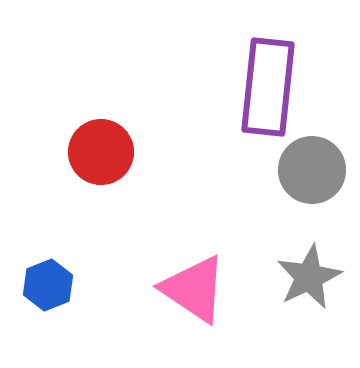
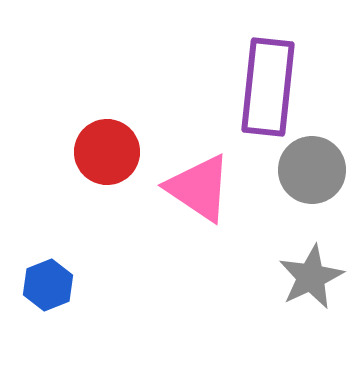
red circle: moved 6 px right
gray star: moved 2 px right
pink triangle: moved 5 px right, 101 px up
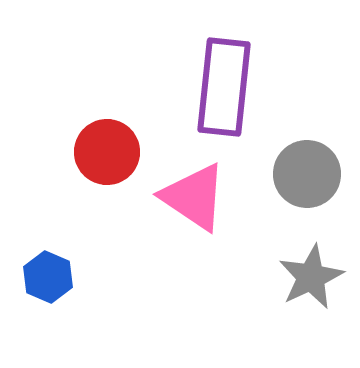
purple rectangle: moved 44 px left
gray circle: moved 5 px left, 4 px down
pink triangle: moved 5 px left, 9 px down
blue hexagon: moved 8 px up; rotated 15 degrees counterclockwise
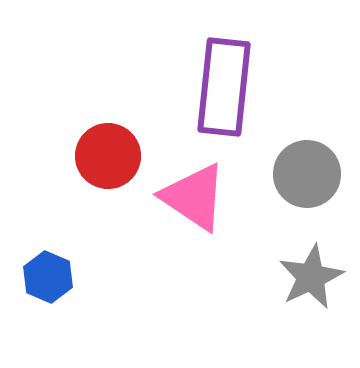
red circle: moved 1 px right, 4 px down
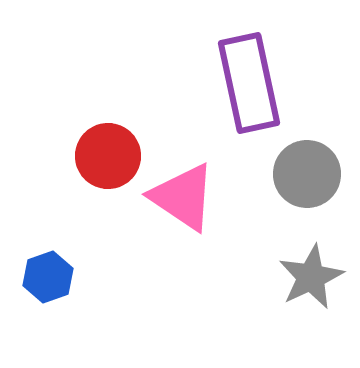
purple rectangle: moved 25 px right, 4 px up; rotated 18 degrees counterclockwise
pink triangle: moved 11 px left
blue hexagon: rotated 18 degrees clockwise
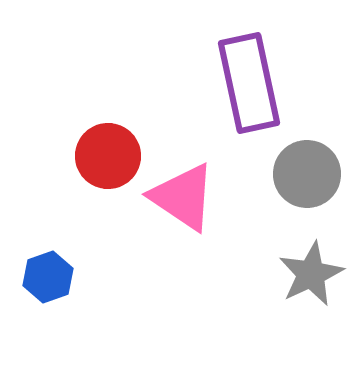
gray star: moved 3 px up
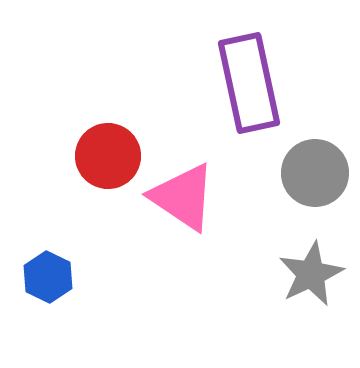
gray circle: moved 8 px right, 1 px up
blue hexagon: rotated 15 degrees counterclockwise
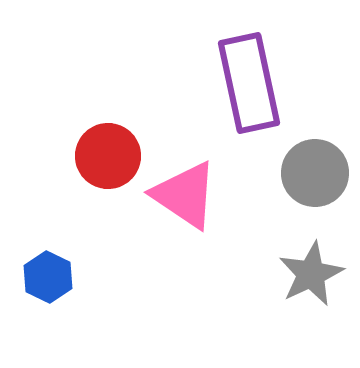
pink triangle: moved 2 px right, 2 px up
